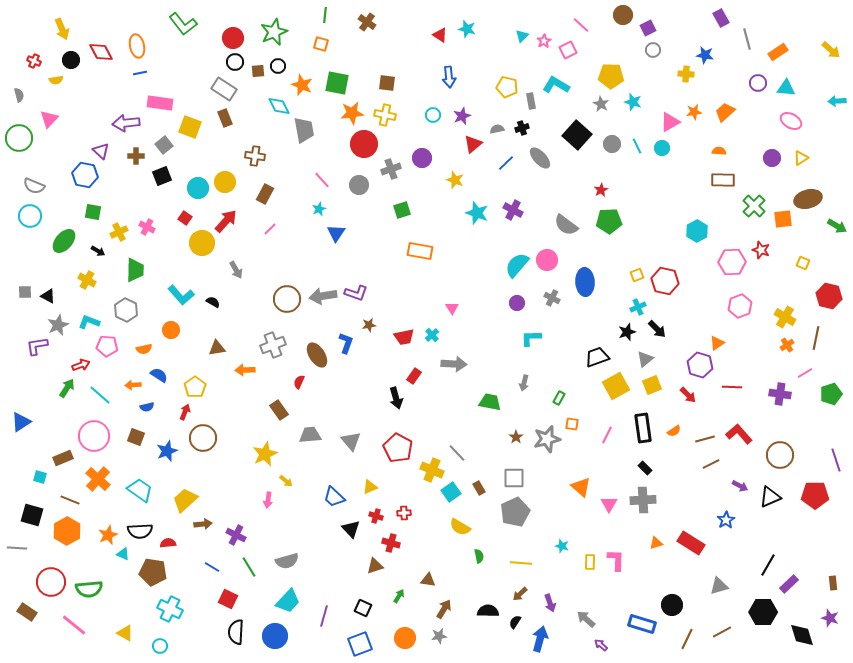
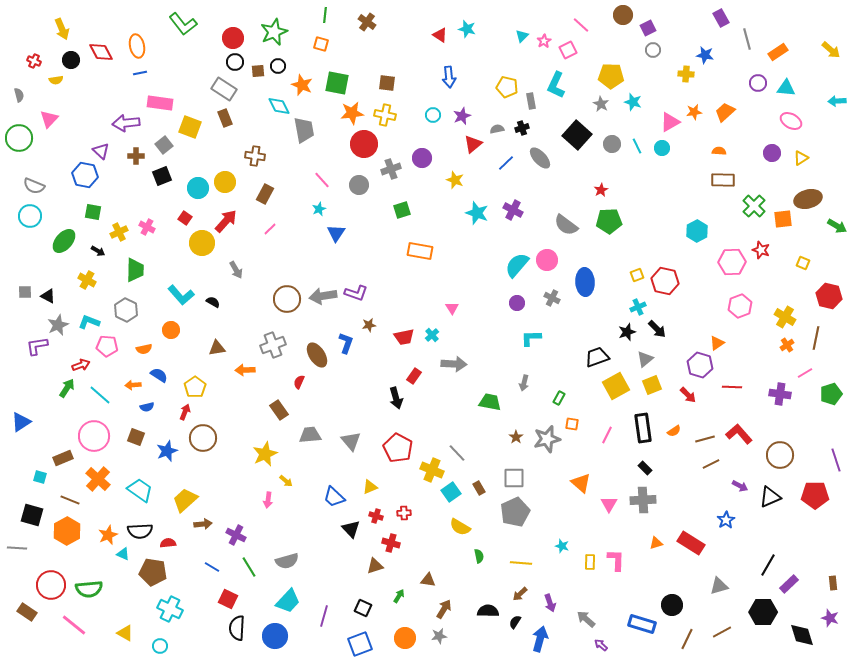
cyan L-shape at (556, 85): rotated 96 degrees counterclockwise
purple circle at (772, 158): moved 5 px up
orange triangle at (581, 487): moved 4 px up
red circle at (51, 582): moved 3 px down
black semicircle at (236, 632): moved 1 px right, 4 px up
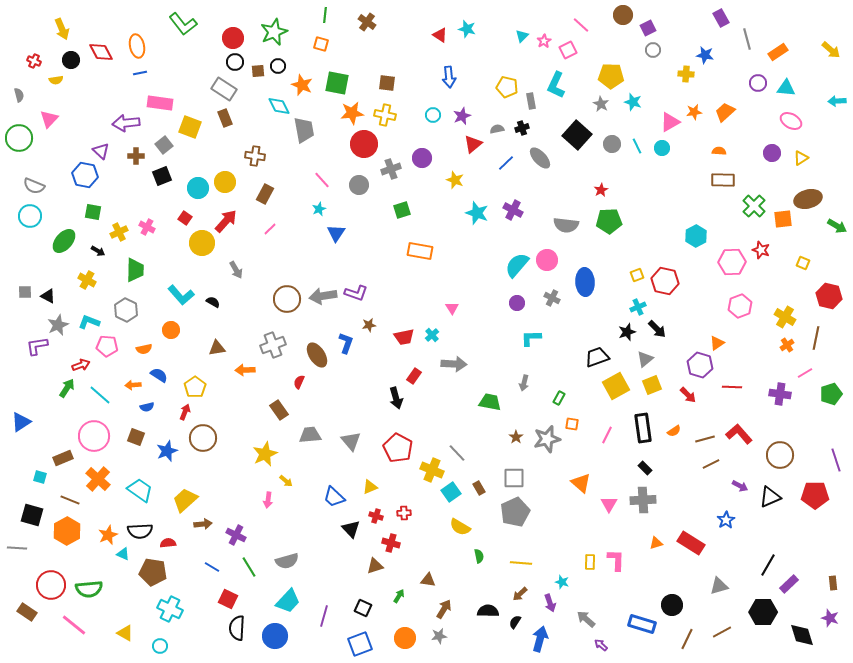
gray semicircle at (566, 225): rotated 30 degrees counterclockwise
cyan hexagon at (697, 231): moved 1 px left, 5 px down
cyan star at (562, 546): moved 36 px down
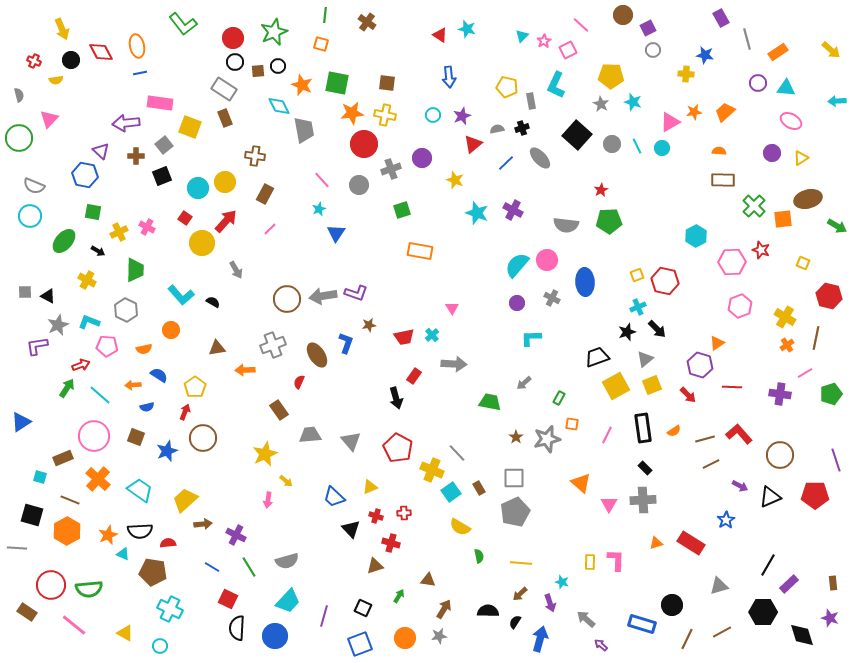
gray arrow at (524, 383): rotated 35 degrees clockwise
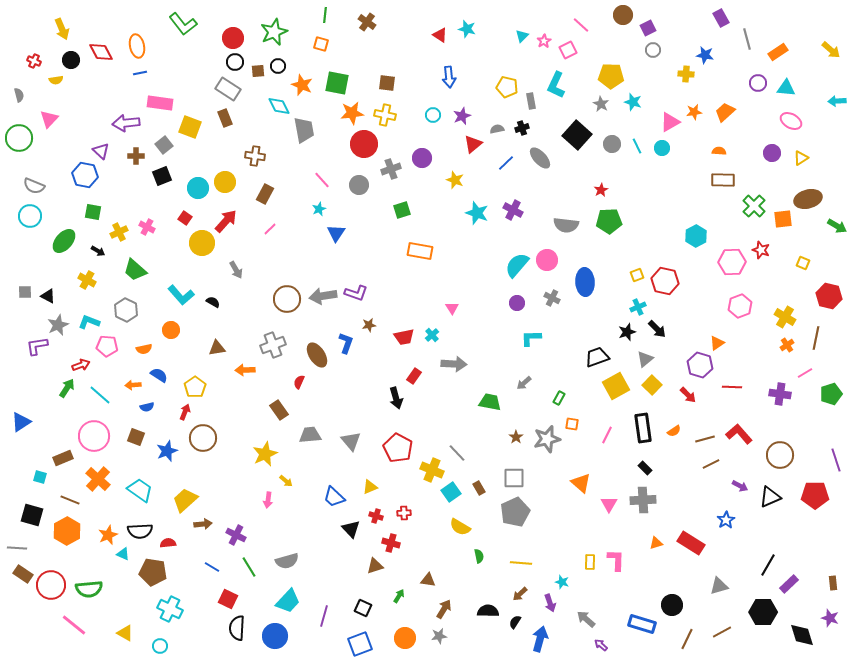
gray rectangle at (224, 89): moved 4 px right
green trapezoid at (135, 270): rotated 130 degrees clockwise
yellow square at (652, 385): rotated 24 degrees counterclockwise
brown rectangle at (27, 612): moved 4 px left, 38 px up
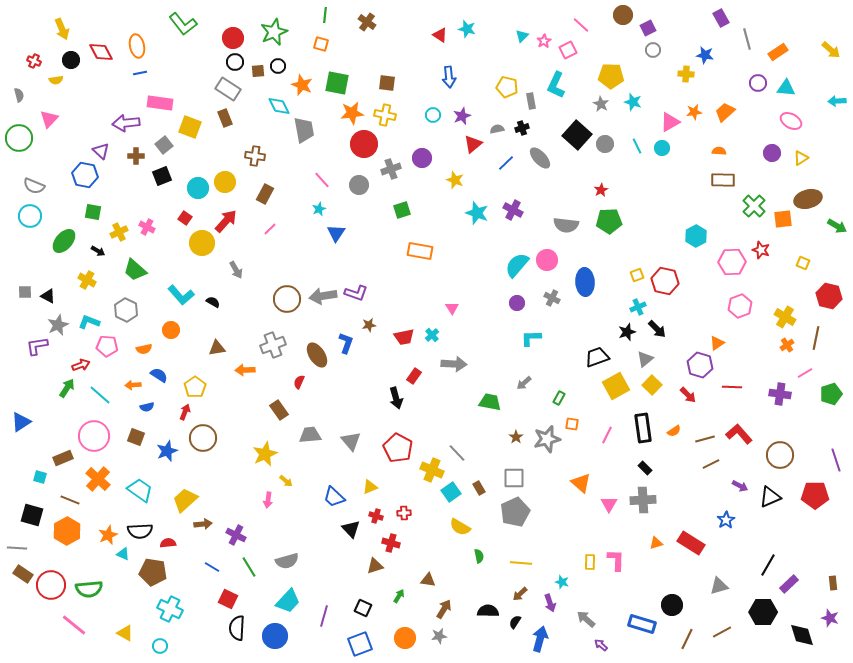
gray circle at (612, 144): moved 7 px left
